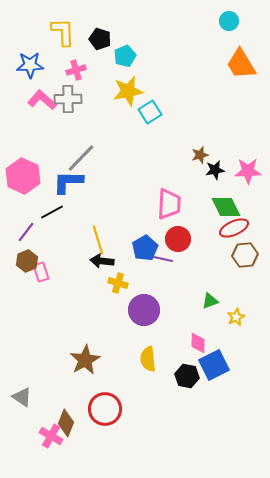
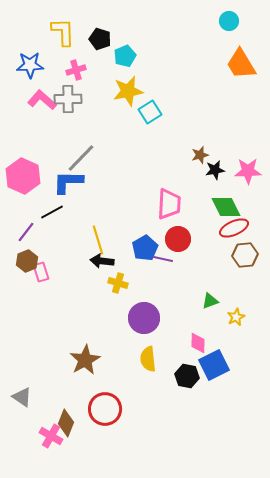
purple circle at (144, 310): moved 8 px down
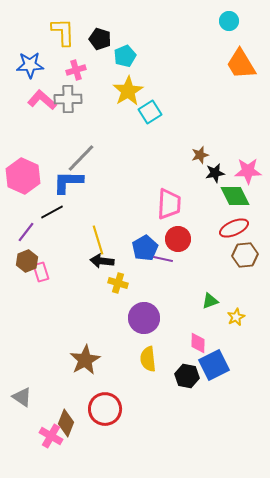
yellow star at (128, 91): rotated 20 degrees counterclockwise
black star at (215, 170): moved 3 px down
green diamond at (226, 207): moved 9 px right, 11 px up
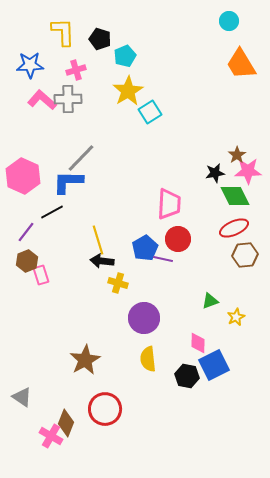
brown star at (200, 155): moved 37 px right; rotated 18 degrees counterclockwise
pink rectangle at (41, 272): moved 3 px down
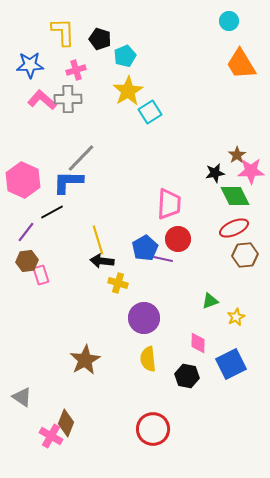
pink star at (248, 171): moved 3 px right
pink hexagon at (23, 176): moved 4 px down
brown hexagon at (27, 261): rotated 15 degrees clockwise
blue square at (214, 365): moved 17 px right, 1 px up
red circle at (105, 409): moved 48 px right, 20 px down
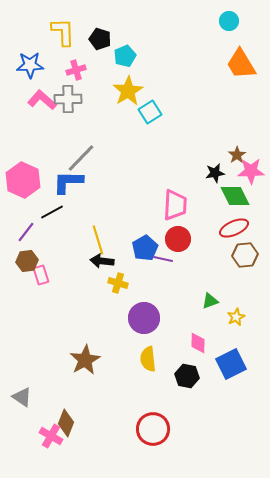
pink trapezoid at (169, 204): moved 6 px right, 1 px down
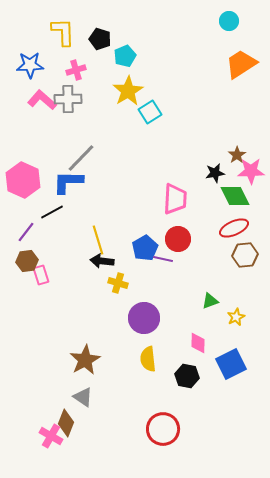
orange trapezoid at (241, 64): rotated 88 degrees clockwise
pink trapezoid at (175, 205): moved 6 px up
gray triangle at (22, 397): moved 61 px right
red circle at (153, 429): moved 10 px right
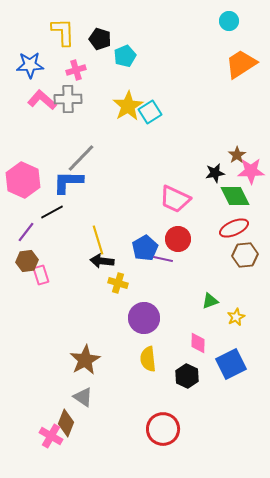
yellow star at (128, 91): moved 15 px down
pink trapezoid at (175, 199): rotated 112 degrees clockwise
black hexagon at (187, 376): rotated 15 degrees clockwise
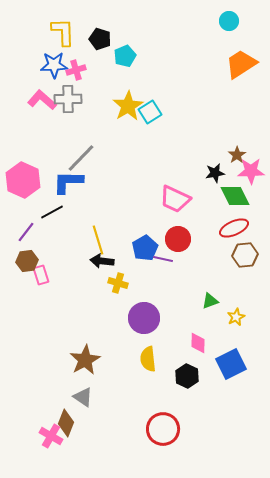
blue star at (30, 65): moved 24 px right
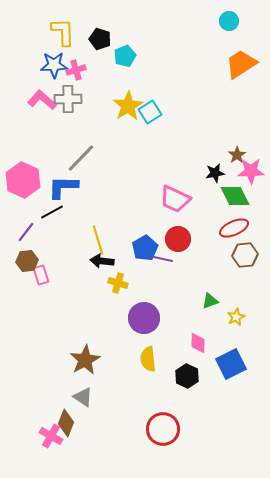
blue L-shape at (68, 182): moved 5 px left, 5 px down
